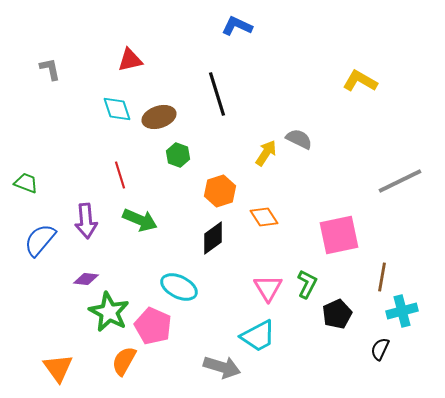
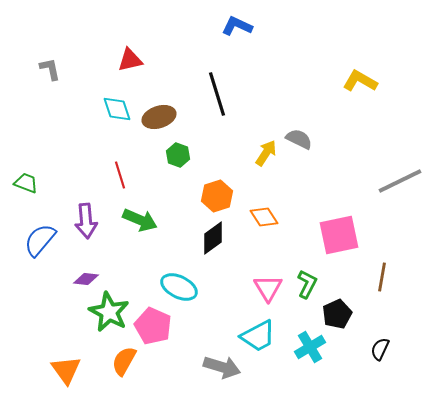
orange hexagon: moved 3 px left, 5 px down
cyan cross: moved 92 px left, 36 px down; rotated 16 degrees counterclockwise
orange triangle: moved 8 px right, 2 px down
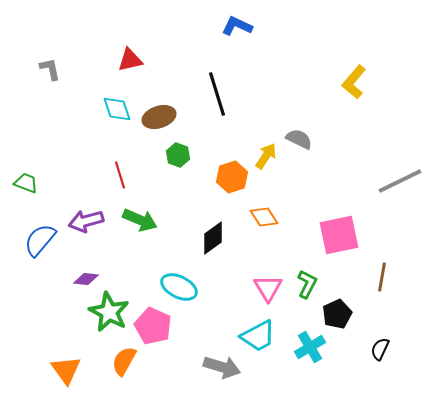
yellow L-shape: moved 6 px left, 1 px down; rotated 80 degrees counterclockwise
yellow arrow: moved 3 px down
orange hexagon: moved 15 px right, 19 px up
purple arrow: rotated 80 degrees clockwise
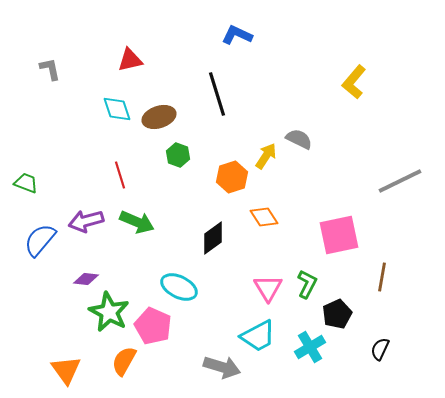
blue L-shape: moved 9 px down
green arrow: moved 3 px left, 2 px down
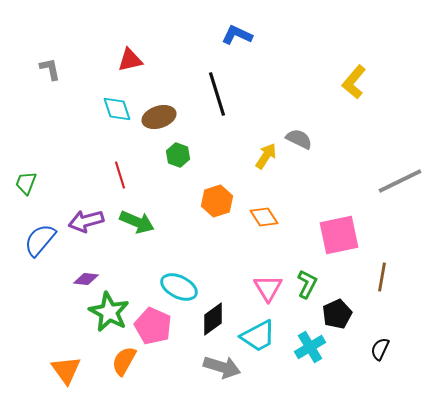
orange hexagon: moved 15 px left, 24 px down
green trapezoid: rotated 90 degrees counterclockwise
black diamond: moved 81 px down
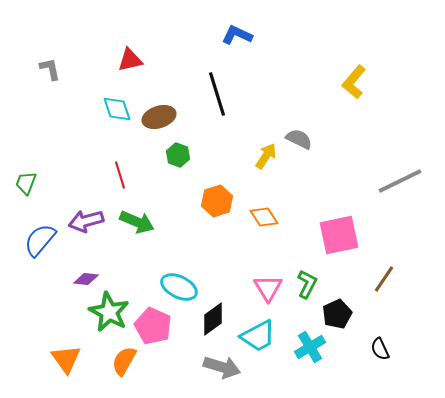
brown line: moved 2 px right, 2 px down; rotated 24 degrees clockwise
black semicircle: rotated 50 degrees counterclockwise
orange triangle: moved 11 px up
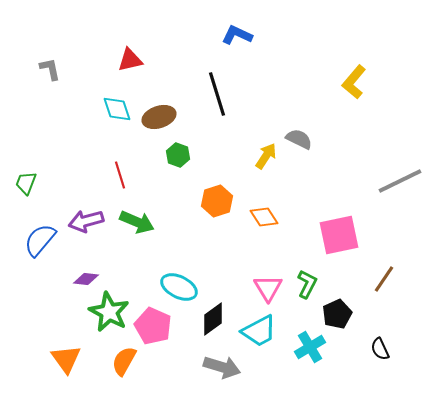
cyan trapezoid: moved 1 px right, 5 px up
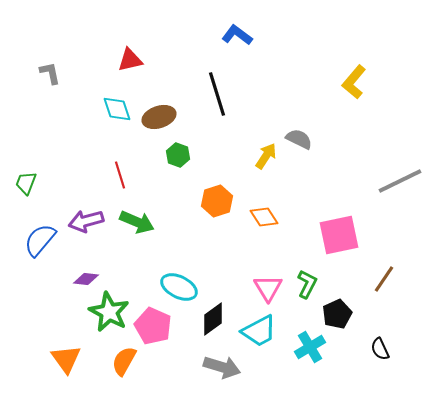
blue L-shape: rotated 12 degrees clockwise
gray L-shape: moved 4 px down
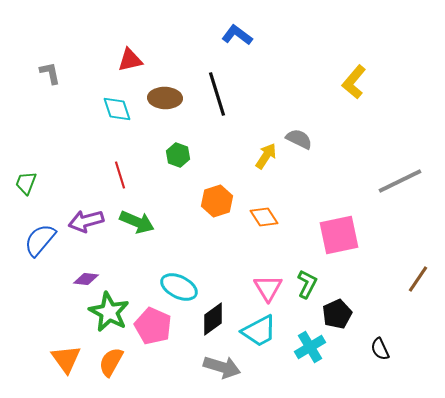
brown ellipse: moved 6 px right, 19 px up; rotated 20 degrees clockwise
brown line: moved 34 px right
orange semicircle: moved 13 px left, 1 px down
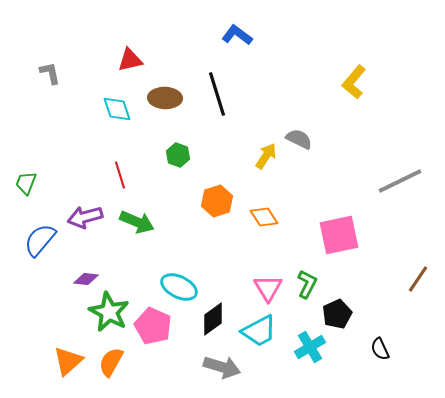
purple arrow: moved 1 px left, 4 px up
orange triangle: moved 2 px right, 2 px down; rotated 24 degrees clockwise
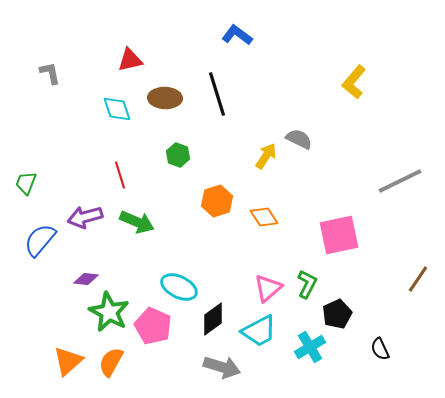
pink triangle: rotated 20 degrees clockwise
